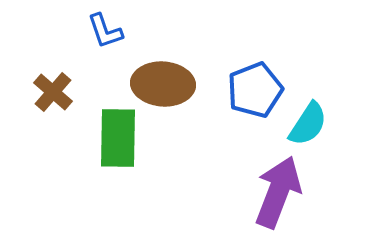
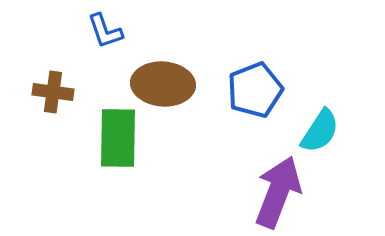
brown cross: rotated 33 degrees counterclockwise
cyan semicircle: moved 12 px right, 7 px down
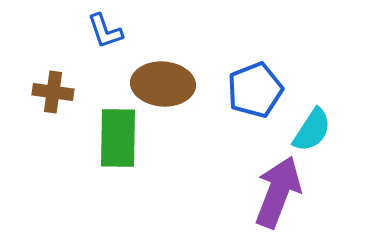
cyan semicircle: moved 8 px left, 1 px up
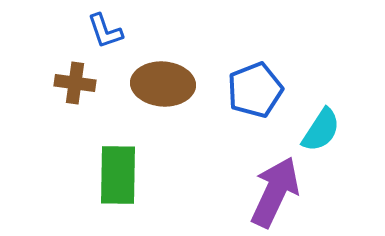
brown cross: moved 22 px right, 9 px up
cyan semicircle: moved 9 px right
green rectangle: moved 37 px down
purple arrow: moved 3 px left; rotated 4 degrees clockwise
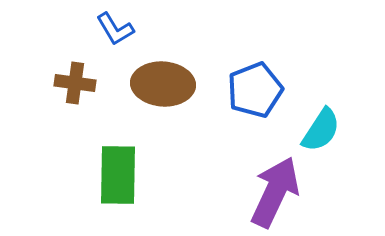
blue L-shape: moved 10 px right, 2 px up; rotated 12 degrees counterclockwise
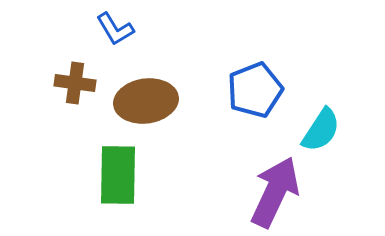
brown ellipse: moved 17 px left, 17 px down; rotated 12 degrees counterclockwise
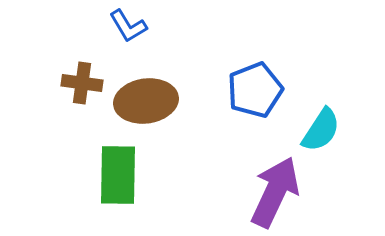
blue L-shape: moved 13 px right, 3 px up
brown cross: moved 7 px right
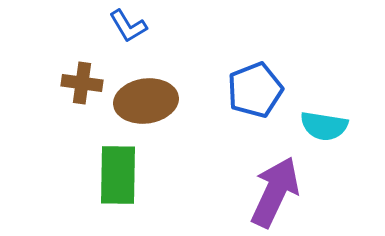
cyan semicircle: moved 3 px right, 4 px up; rotated 66 degrees clockwise
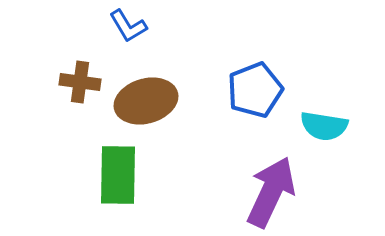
brown cross: moved 2 px left, 1 px up
brown ellipse: rotated 8 degrees counterclockwise
purple arrow: moved 4 px left
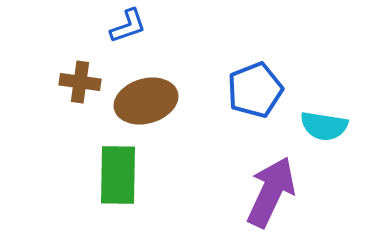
blue L-shape: rotated 78 degrees counterclockwise
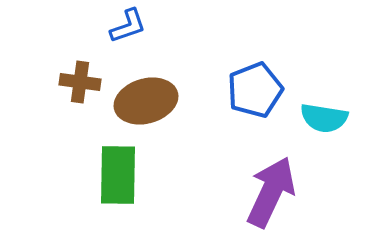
cyan semicircle: moved 8 px up
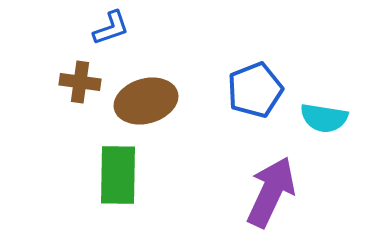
blue L-shape: moved 17 px left, 2 px down
